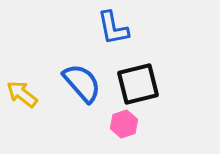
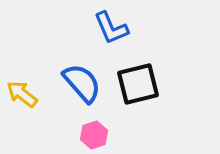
blue L-shape: moved 2 px left; rotated 12 degrees counterclockwise
pink hexagon: moved 30 px left, 11 px down
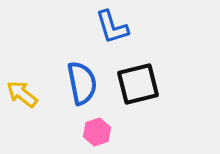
blue L-shape: moved 1 px right, 1 px up; rotated 6 degrees clockwise
blue semicircle: rotated 30 degrees clockwise
pink hexagon: moved 3 px right, 3 px up
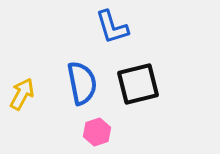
yellow arrow: rotated 80 degrees clockwise
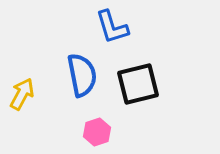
blue semicircle: moved 8 px up
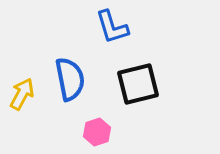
blue semicircle: moved 12 px left, 4 px down
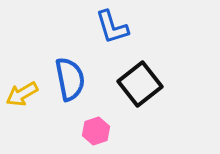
black square: moved 2 px right; rotated 24 degrees counterclockwise
yellow arrow: rotated 148 degrees counterclockwise
pink hexagon: moved 1 px left, 1 px up
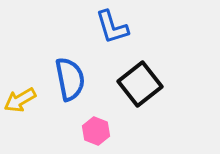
yellow arrow: moved 2 px left, 6 px down
pink hexagon: rotated 20 degrees counterclockwise
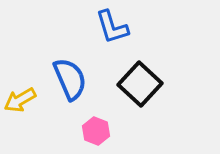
blue semicircle: rotated 12 degrees counterclockwise
black square: rotated 9 degrees counterclockwise
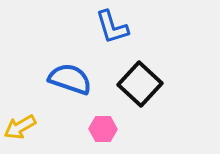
blue semicircle: rotated 48 degrees counterclockwise
yellow arrow: moved 27 px down
pink hexagon: moved 7 px right, 2 px up; rotated 20 degrees counterclockwise
